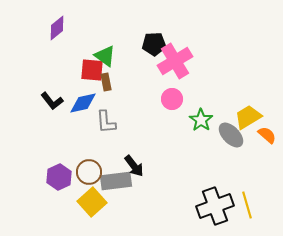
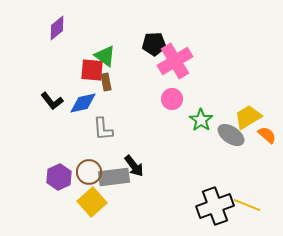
gray L-shape: moved 3 px left, 7 px down
gray ellipse: rotated 12 degrees counterclockwise
gray rectangle: moved 2 px left, 4 px up
yellow line: rotated 52 degrees counterclockwise
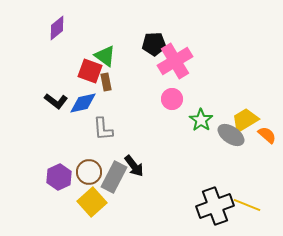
red square: moved 2 px left, 1 px down; rotated 15 degrees clockwise
black L-shape: moved 4 px right; rotated 15 degrees counterclockwise
yellow trapezoid: moved 3 px left, 3 px down
gray rectangle: rotated 56 degrees counterclockwise
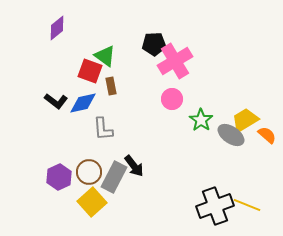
brown rectangle: moved 5 px right, 4 px down
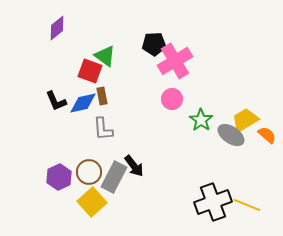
brown rectangle: moved 9 px left, 10 px down
black L-shape: rotated 30 degrees clockwise
black cross: moved 2 px left, 4 px up
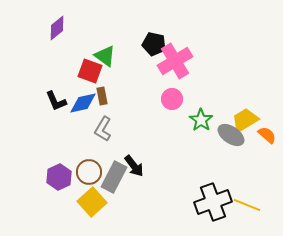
black pentagon: rotated 15 degrees clockwise
gray L-shape: rotated 35 degrees clockwise
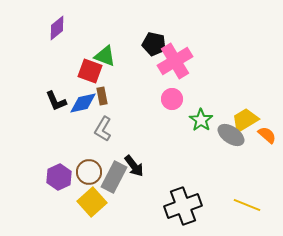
green triangle: rotated 15 degrees counterclockwise
black cross: moved 30 px left, 4 px down
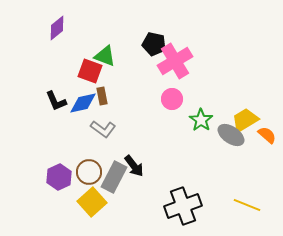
gray L-shape: rotated 85 degrees counterclockwise
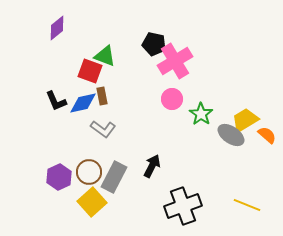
green star: moved 6 px up
black arrow: moved 18 px right; rotated 115 degrees counterclockwise
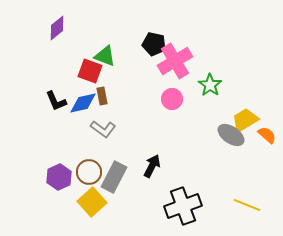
green star: moved 9 px right, 29 px up
